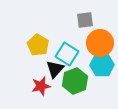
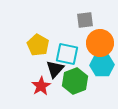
cyan square: rotated 20 degrees counterclockwise
red star: rotated 18 degrees counterclockwise
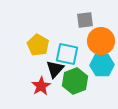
orange circle: moved 1 px right, 2 px up
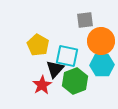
cyan square: moved 2 px down
red star: moved 1 px right, 1 px up
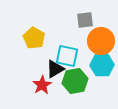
yellow pentagon: moved 4 px left, 7 px up
black triangle: rotated 18 degrees clockwise
green hexagon: rotated 10 degrees clockwise
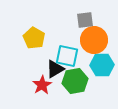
orange circle: moved 7 px left, 1 px up
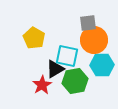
gray square: moved 3 px right, 3 px down
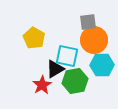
gray square: moved 1 px up
